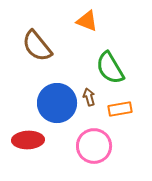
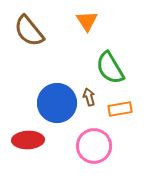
orange triangle: rotated 35 degrees clockwise
brown semicircle: moved 8 px left, 15 px up
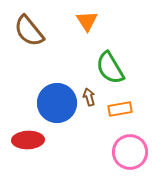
pink circle: moved 36 px right, 6 px down
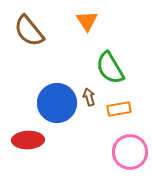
orange rectangle: moved 1 px left
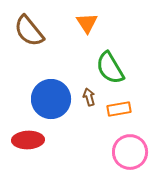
orange triangle: moved 2 px down
blue circle: moved 6 px left, 4 px up
